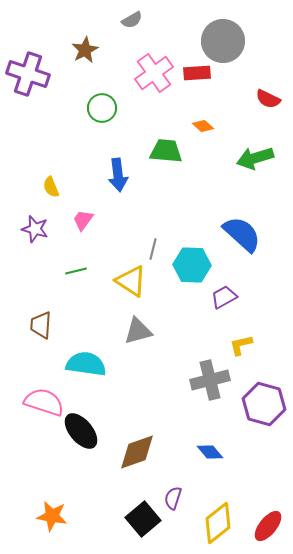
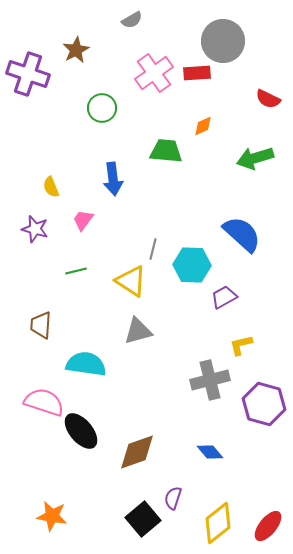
brown star: moved 9 px left
orange diamond: rotated 65 degrees counterclockwise
blue arrow: moved 5 px left, 4 px down
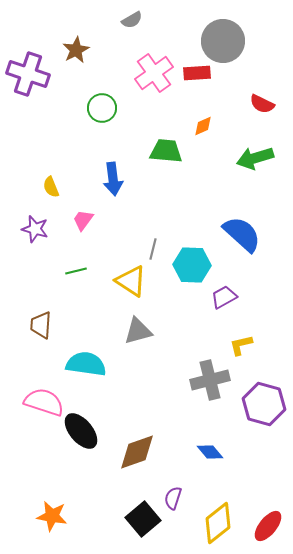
red semicircle: moved 6 px left, 5 px down
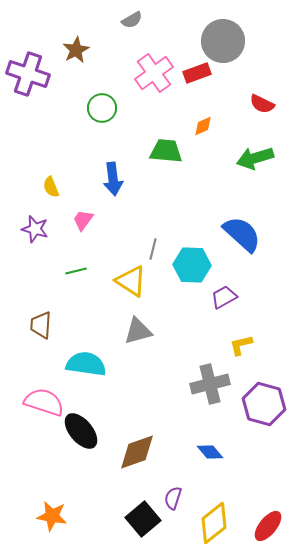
red rectangle: rotated 16 degrees counterclockwise
gray cross: moved 4 px down
yellow diamond: moved 4 px left
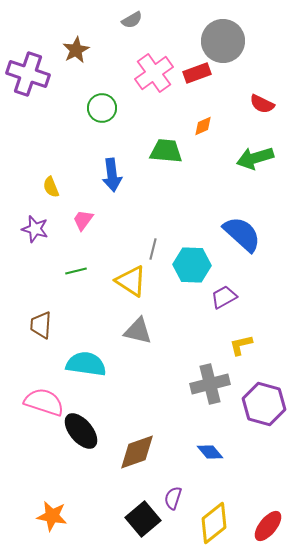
blue arrow: moved 1 px left, 4 px up
gray triangle: rotated 28 degrees clockwise
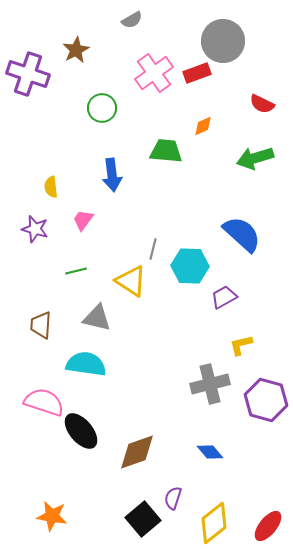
yellow semicircle: rotated 15 degrees clockwise
cyan hexagon: moved 2 px left, 1 px down
gray triangle: moved 41 px left, 13 px up
purple hexagon: moved 2 px right, 4 px up
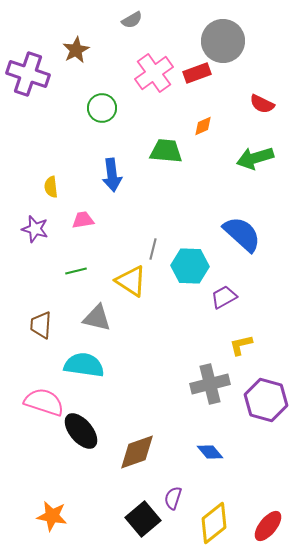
pink trapezoid: rotated 45 degrees clockwise
cyan semicircle: moved 2 px left, 1 px down
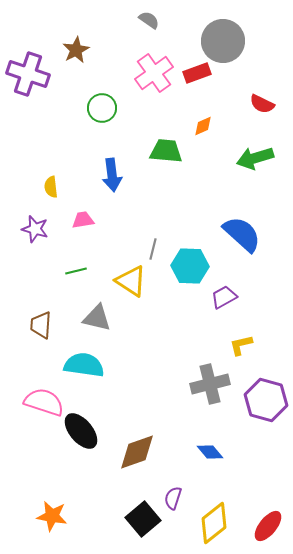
gray semicircle: moved 17 px right; rotated 115 degrees counterclockwise
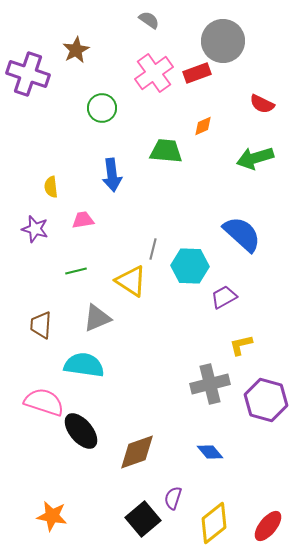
gray triangle: rotated 36 degrees counterclockwise
